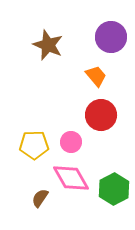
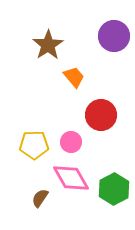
purple circle: moved 3 px right, 1 px up
brown star: rotated 16 degrees clockwise
orange trapezoid: moved 22 px left, 1 px down
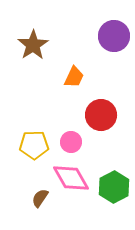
brown star: moved 15 px left
orange trapezoid: rotated 65 degrees clockwise
green hexagon: moved 2 px up
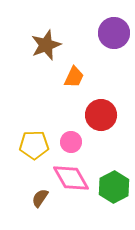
purple circle: moved 3 px up
brown star: moved 13 px right; rotated 12 degrees clockwise
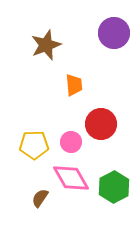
orange trapezoid: moved 8 px down; rotated 30 degrees counterclockwise
red circle: moved 9 px down
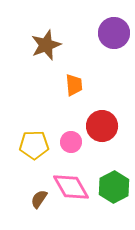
red circle: moved 1 px right, 2 px down
pink diamond: moved 9 px down
brown semicircle: moved 1 px left, 1 px down
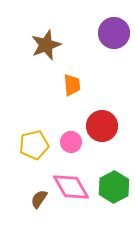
orange trapezoid: moved 2 px left
yellow pentagon: rotated 12 degrees counterclockwise
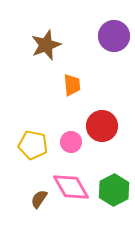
purple circle: moved 3 px down
yellow pentagon: moved 1 px left; rotated 24 degrees clockwise
green hexagon: moved 3 px down
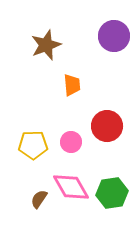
red circle: moved 5 px right
yellow pentagon: rotated 12 degrees counterclockwise
green hexagon: moved 2 px left, 3 px down; rotated 20 degrees clockwise
